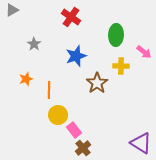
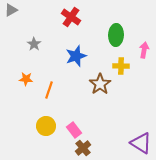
gray triangle: moved 1 px left
pink arrow: moved 2 px up; rotated 119 degrees counterclockwise
orange star: rotated 24 degrees clockwise
brown star: moved 3 px right, 1 px down
orange line: rotated 18 degrees clockwise
yellow circle: moved 12 px left, 11 px down
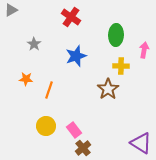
brown star: moved 8 px right, 5 px down
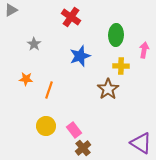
blue star: moved 4 px right
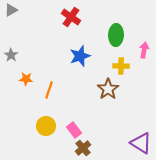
gray star: moved 23 px left, 11 px down
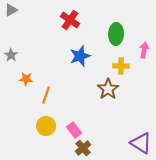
red cross: moved 1 px left, 3 px down
green ellipse: moved 1 px up
orange line: moved 3 px left, 5 px down
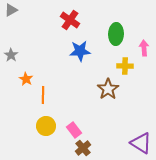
pink arrow: moved 2 px up; rotated 14 degrees counterclockwise
blue star: moved 5 px up; rotated 15 degrees clockwise
yellow cross: moved 4 px right
orange star: rotated 24 degrees clockwise
orange line: moved 3 px left; rotated 18 degrees counterclockwise
